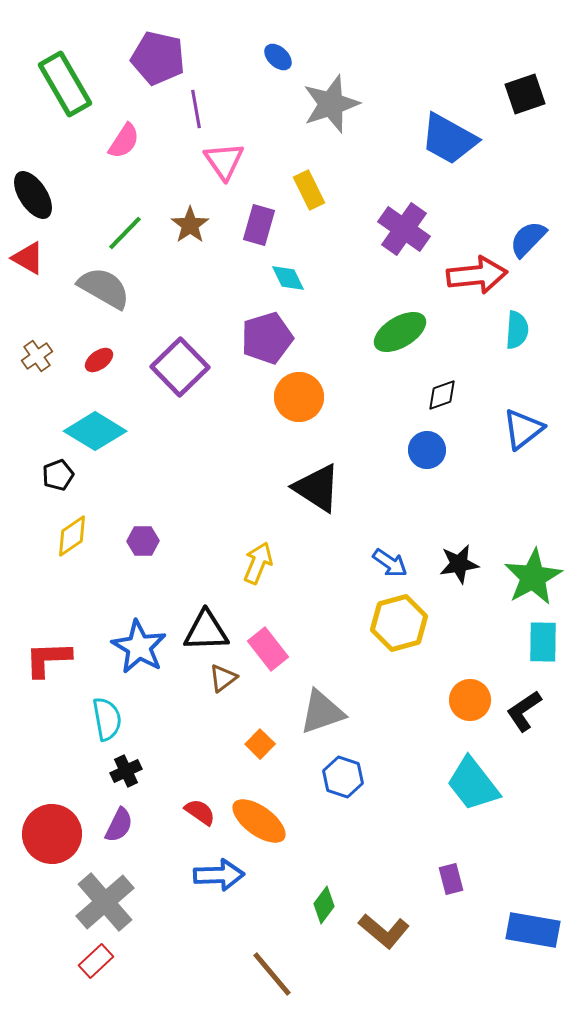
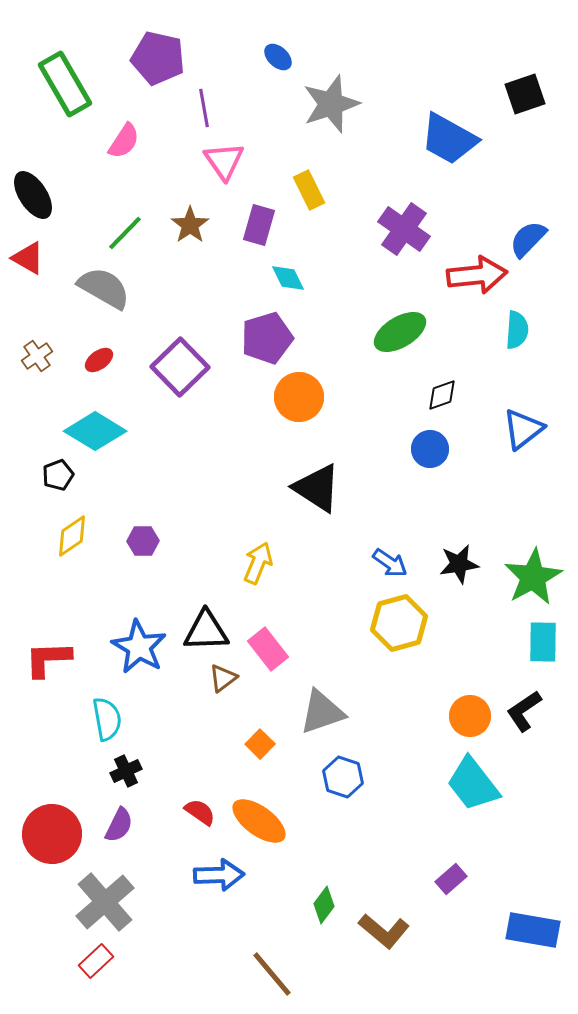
purple line at (196, 109): moved 8 px right, 1 px up
blue circle at (427, 450): moved 3 px right, 1 px up
orange circle at (470, 700): moved 16 px down
purple rectangle at (451, 879): rotated 64 degrees clockwise
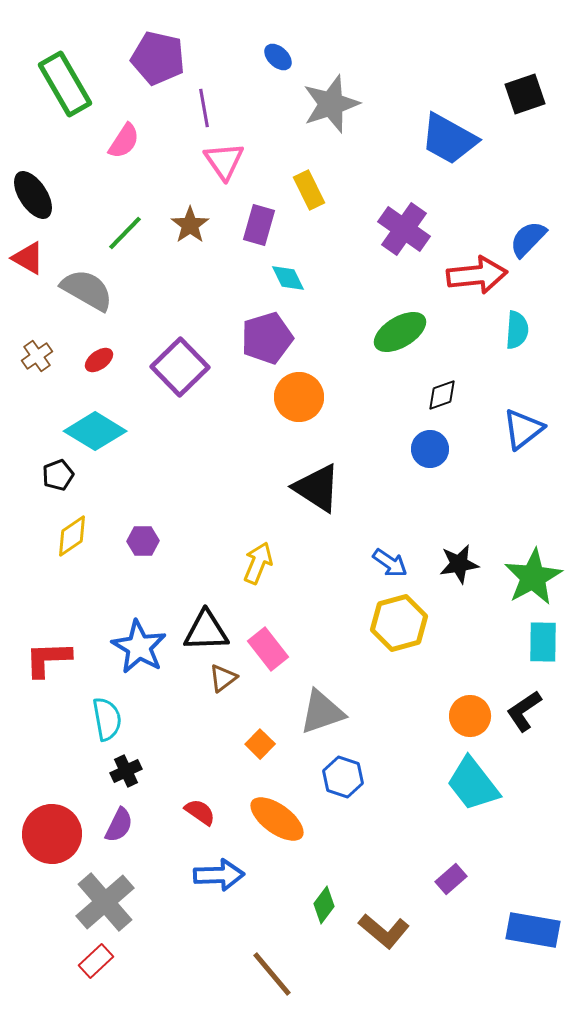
gray semicircle at (104, 288): moved 17 px left, 2 px down
orange ellipse at (259, 821): moved 18 px right, 2 px up
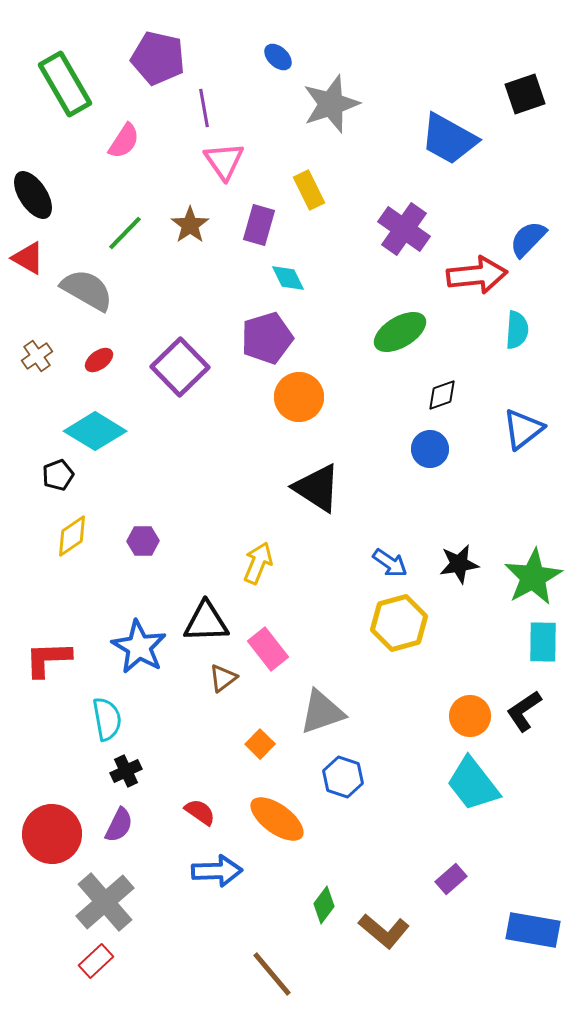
black triangle at (206, 631): moved 9 px up
blue arrow at (219, 875): moved 2 px left, 4 px up
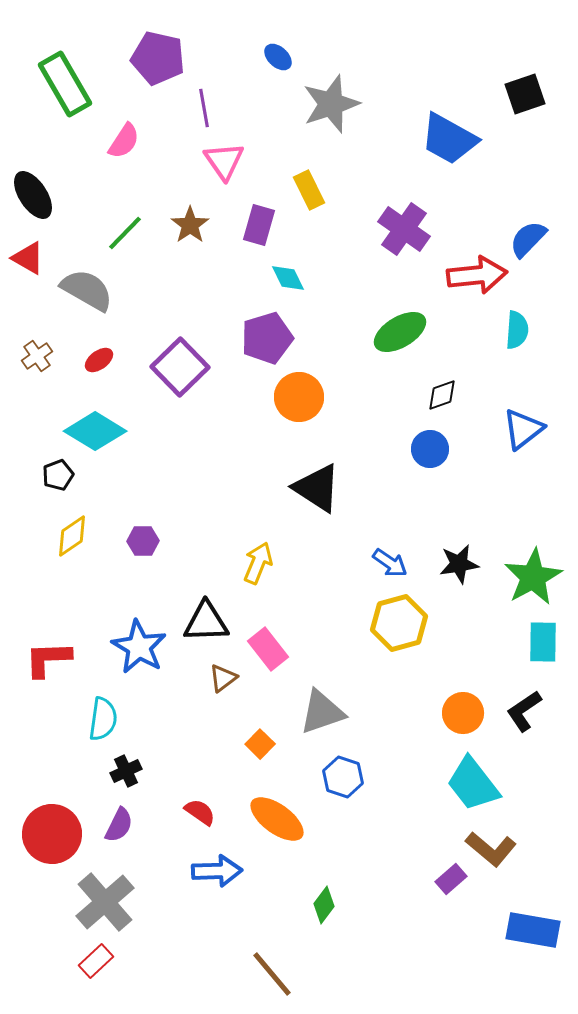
orange circle at (470, 716): moved 7 px left, 3 px up
cyan semicircle at (107, 719): moved 4 px left; rotated 18 degrees clockwise
brown L-shape at (384, 931): moved 107 px right, 82 px up
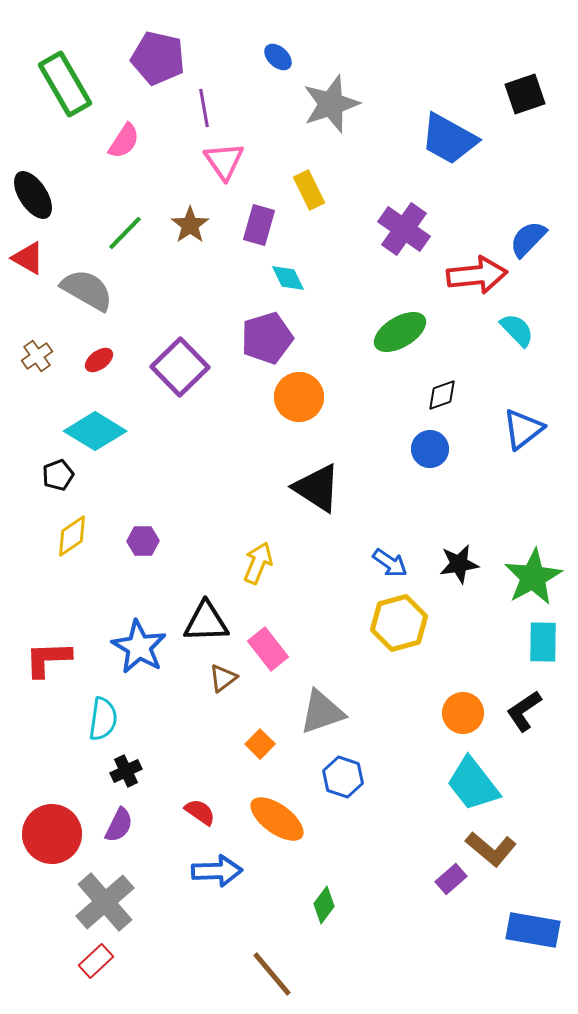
cyan semicircle at (517, 330): rotated 48 degrees counterclockwise
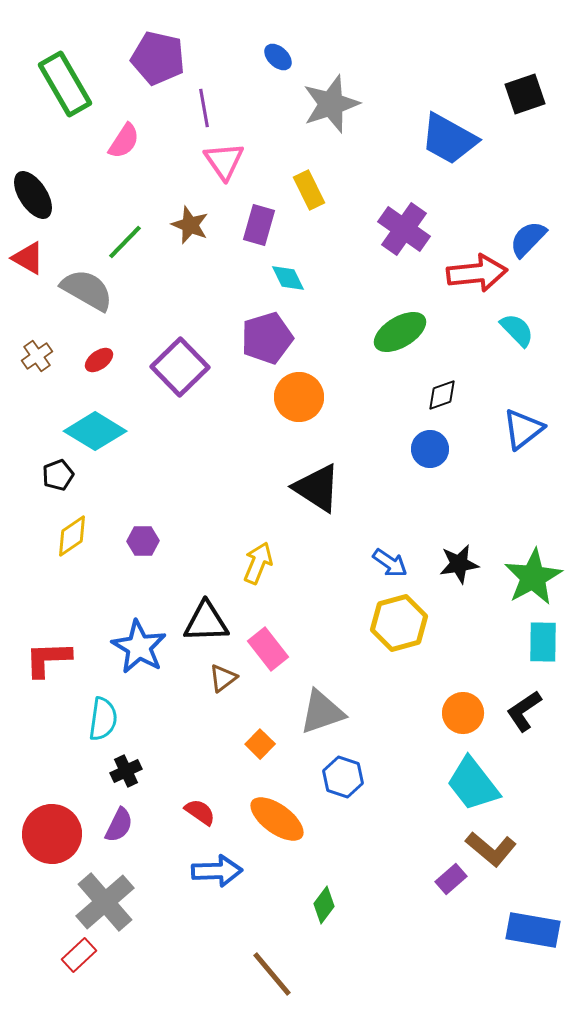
brown star at (190, 225): rotated 15 degrees counterclockwise
green line at (125, 233): moved 9 px down
red arrow at (477, 275): moved 2 px up
red rectangle at (96, 961): moved 17 px left, 6 px up
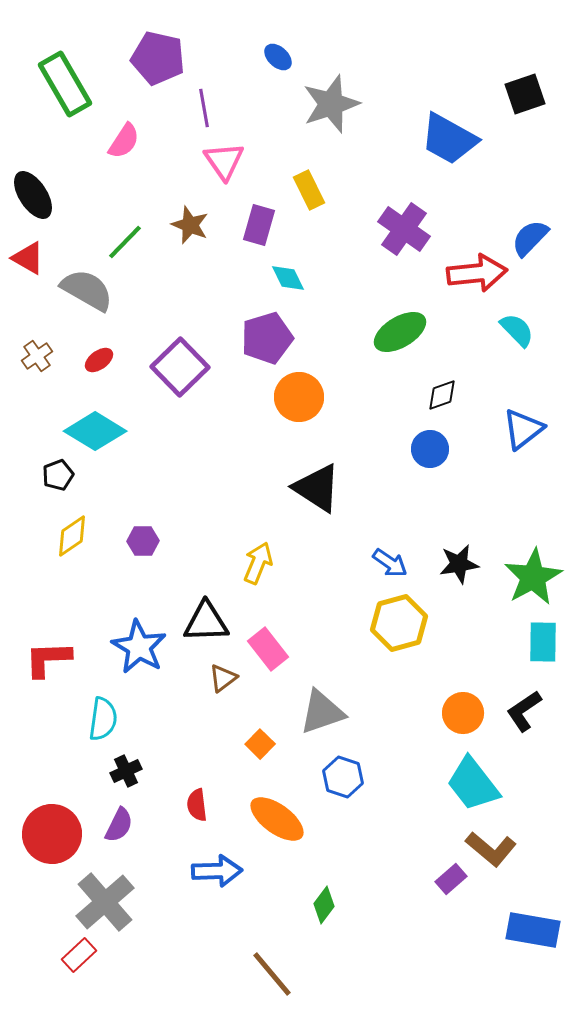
blue semicircle at (528, 239): moved 2 px right, 1 px up
red semicircle at (200, 812): moved 3 px left, 7 px up; rotated 132 degrees counterclockwise
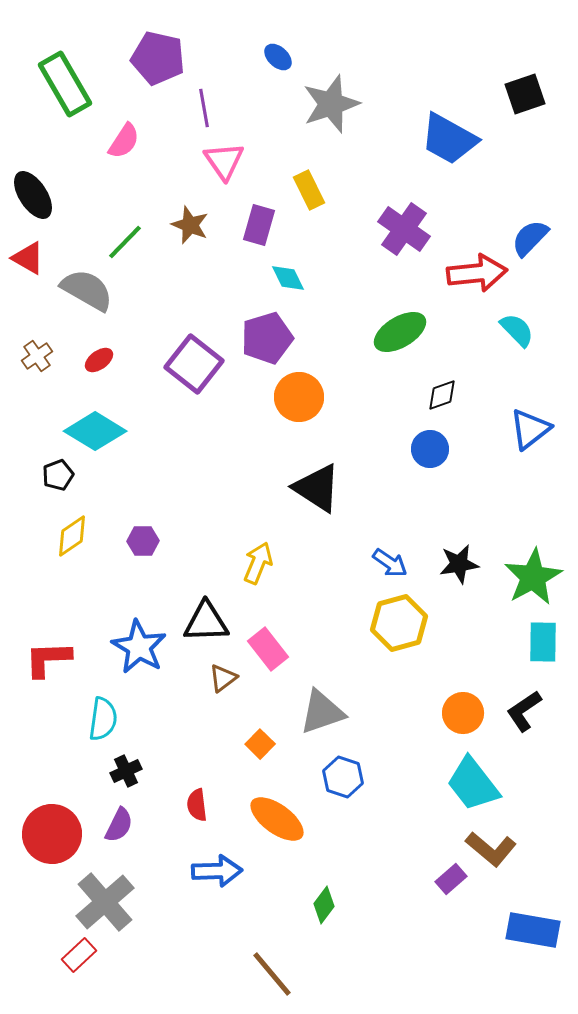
purple square at (180, 367): moved 14 px right, 3 px up; rotated 8 degrees counterclockwise
blue triangle at (523, 429): moved 7 px right
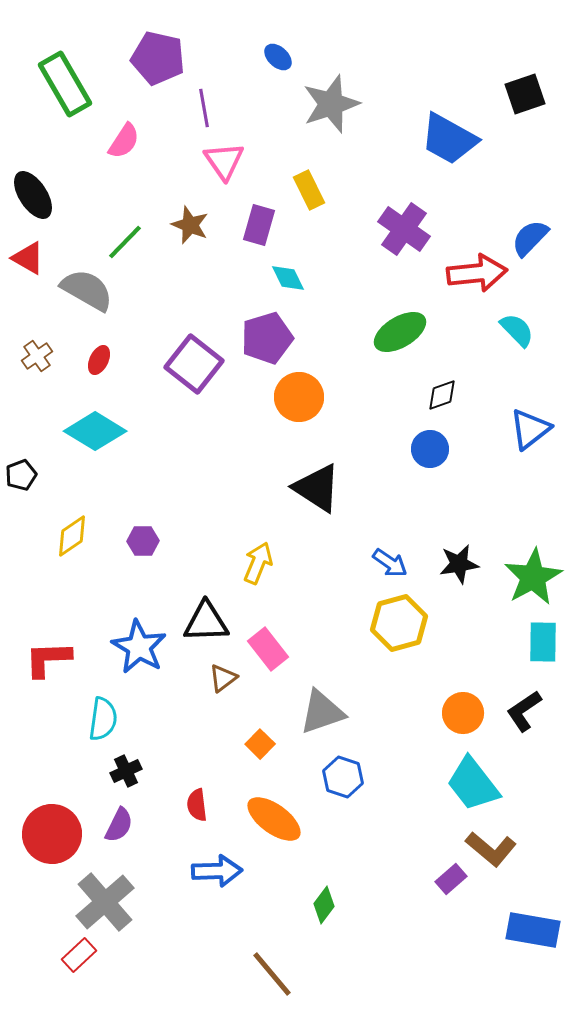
red ellipse at (99, 360): rotated 28 degrees counterclockwise
black pentagon at (58, 475): moved 37 px left
orange ellipse at (277, 819): moved 3 px left
